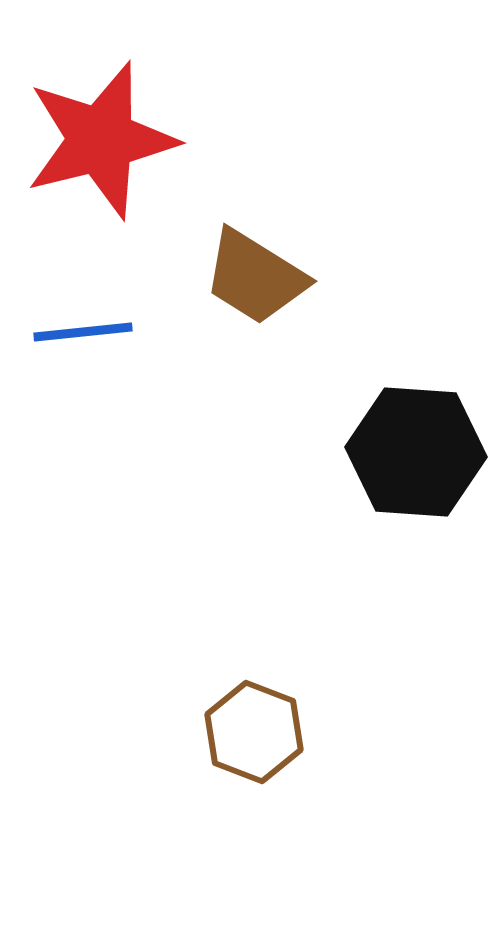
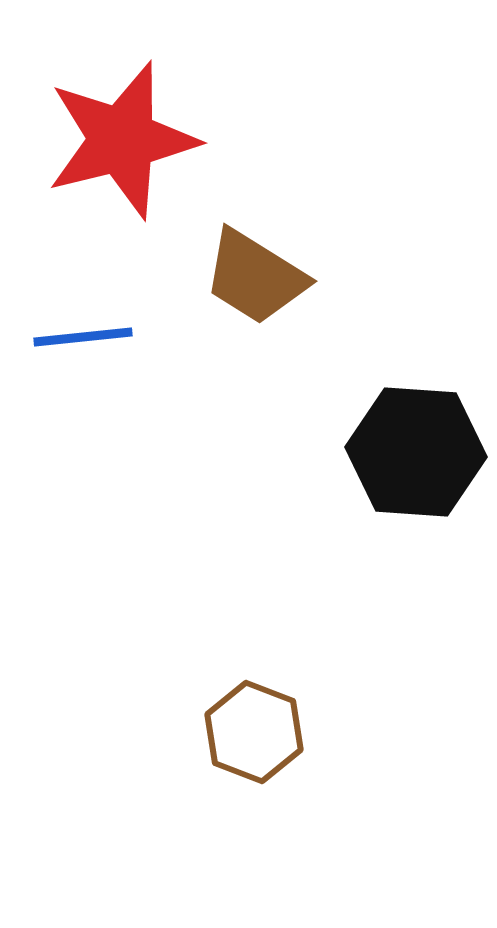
red star: moved 21 px right
blue line: moved 5 px down
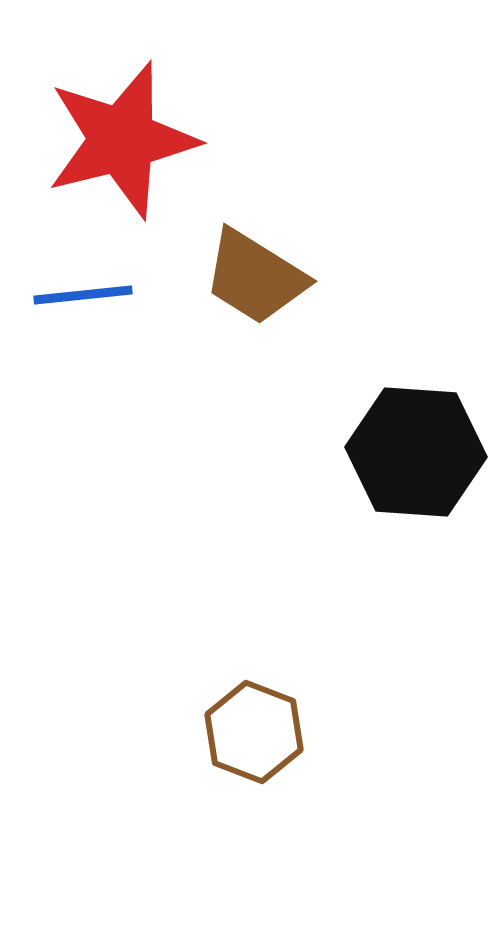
blue line: moved 42 px up
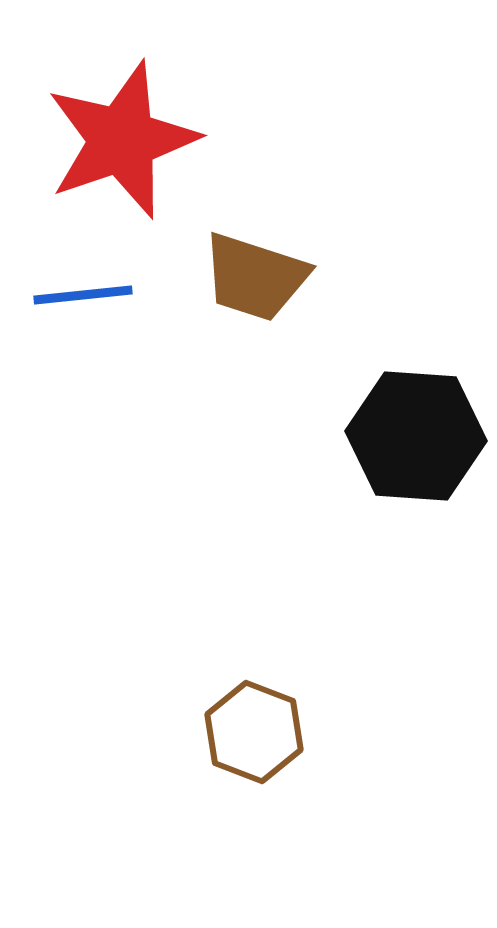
red star: rotated 5 degrees counterclockwise
brown trapezoid: rotated 14 degrees counterclockwise
black hexagon: moved 16 px up
